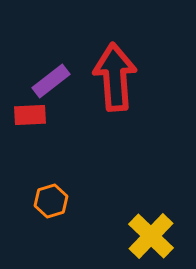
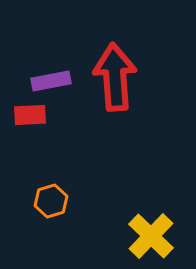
purple rectangle: rotated 27 degrees clockwise
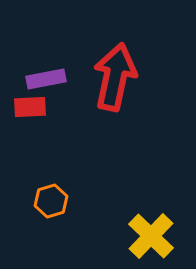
red arrow: rotated 16 degrees clockwise
purple rectangle: moved 5 px left, 2 px up
red rectangle: moved 8 px up
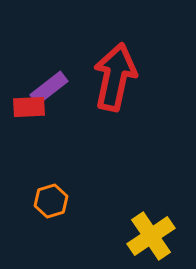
purple rectangle: moved 3 px right, 9 px down; rotated 27 degrees counterclockwise
red rectangle: moved 1 px left
yellow cross: rotated 12 degrees clockwise
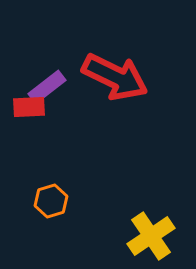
red arrow: rotated 104 degrees clockwise
purple rectangle: moved 2 px left, 1 px up
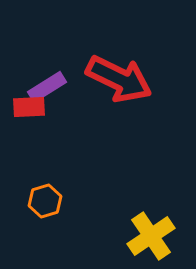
red arrow: moved 4 px right, 2 px down
purple rectangle: rotated 6 degrees clockwise
orange hexagon: moved 6 px left
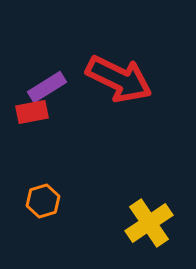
red rectangle: moved 3 px right, 5 px down; rotated 8 degrees counterclockwise
orange hexagon: moved 2 px left
yellow cross: moved 2 px left, 13 px up
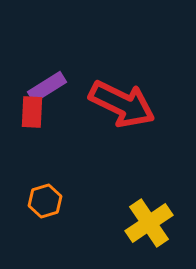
red arrow: moved 3 px right, 25 px down
red rectangle: rotated 76 degrees counterclockwise
orange hexagon: moved 2 px right
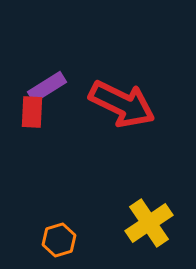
orange hexagon: moved 14 px right, 39 px down
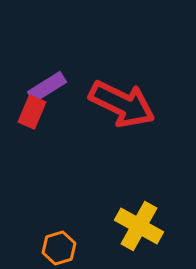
red rectangle: rotated 20 degrees clockwise
yellow cross: moved 10 px left, 3 px down; rotated 27 degrees counterclockwise
orange hexagon: moved 8 px down
